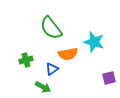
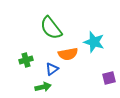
green arrow: rotated 42 degrees counterclockwise
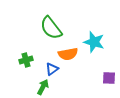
purple square: rotated 16 degrees clockwise
green arrow: rotated 49 degrees counterclockwise
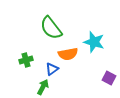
purple square: rotated 24 degrees clockwise
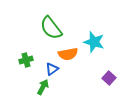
purple square: rotated 16 degrees clockwise
